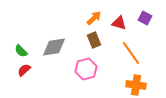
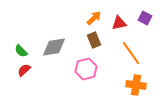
red triangle: rotated 28 degrees counterclockwise
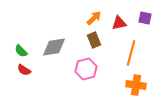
purple square: rotated 16 degrees counterclockwise
orange line: rotated 50 degrees clockwise
red semicircle: rotated 104 degrees counterclockwise
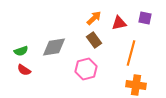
brown rectangle: rotated 14 degrees counterclockwise
green semicircle: rotated 64 degrees counterclockwise
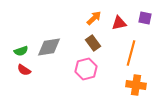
brown rectangle: moved 1 px left, 3 px down
gray diamond: moved 5 px left
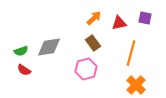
orange cross: rotated 36 degrees clockwise
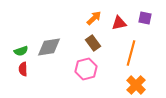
red semicircle: moved 1 px left, 1 px up; rotated 56 degrees clockwise
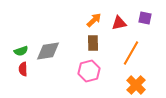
orange arrow: moved 2 px down
brown rectangle: rotated 35 degrees clockwise
gray diamond: moved 1 px left, 4 px down
orange line: rotated 15 degrees clockwise
pink hexagon: moved 3 px right, 2 px down
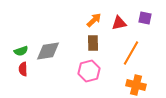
orange cross: rotated 30 degrees counterclockwise
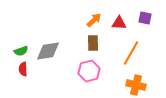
red triangle: rotated 14 degrees clockwise
